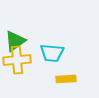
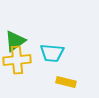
yellow rectangle: moved 3 px down; rotated 18 degrees clockwise
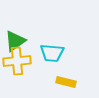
yellow cross: moved 1 px down
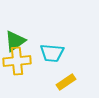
yellow rectangle: rotated 48 degrees counterclockwise
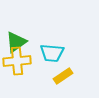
green triangle: moved 1 px right, 1 px down
yellow rectangle: moved 3 px left, 6 px up
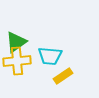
cyan trapezoid: moved 2 px left, 3 px down
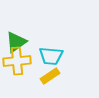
cyan trapezoid: moved 1 px right
yellow rectangle: moved 13 px left
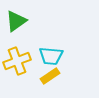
green triangle: moved 21 px up
yellow cross: rotated 16 degrees counterclockwise
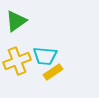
cyan trapezoid: moved 6 px left
yellow rectangle: moved 3 px right, 4 px up
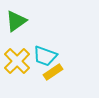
cyan trapezoid: rotated 15 degrees clockwise
yellow cross: rotated 24 degrees counterclockwise
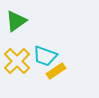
yellow rectangle: moved 3 px right, 1 px up
